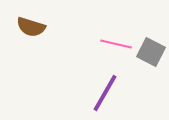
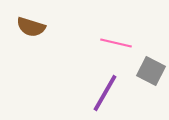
pink line: moved 1 px up
gray square: moved 19 px down
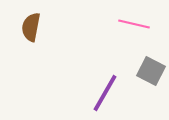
brown semicircle: rotated 84 degrees clockwise
pink line: moved 18 px right, 19 px up
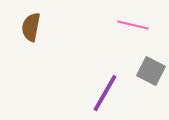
pink line: moved 1 px left, 1 px down
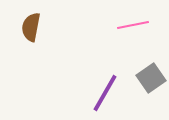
pink line: rotated 24 degrees counterclockwise
gray square: moved 7 px down; rotated 28 degrees clockwise
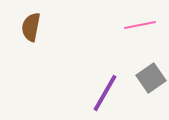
pink line: moved 7 px right
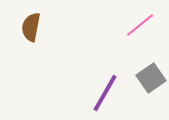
pink line: rotated 28 degrees counterclockwise
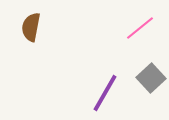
pink line: moved 3 px down
gray square: rotated 8 degrees counterclockwise
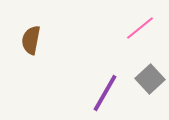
brown semicircle: moved 13 px down
gray square: moved 1 px left, 1 px down
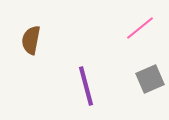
gray square: rotated 20 degrees clockwise
purple line: moved 19 px left, 7 px up; rotated 45 degrees counterclockwise
